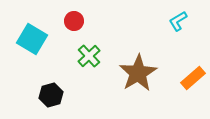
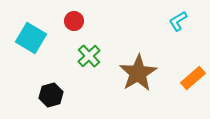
cyan square: moved 1 px left, 1 px up
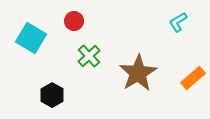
cyan L-shape: moved 1 px down
black hexagon: moved 1 px right; rotated 15 degrees counterclockwise
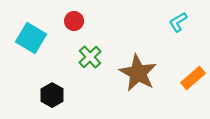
green cross: moved 1 px right, 1 px down
brown star: rotated 12 degrees counterclockwise
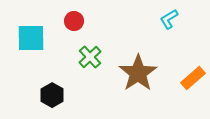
cyan L-shape: moved 9 px left, 3 px up
cyan square: rotated 32 degrees counterclockwise
brown star: rotated 9 degrees clockwise
